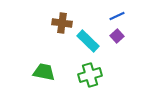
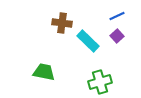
green cross: moved 10 px right, 7 px down
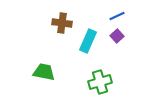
cyan rectangle: rotated 70 degrees clockwise
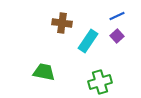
cyan rectangle: rotated 10 degrees clockwise
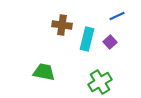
brown cross: moved 2 px down
purple square: moved 7 px left, 6 px down
cyan rectangle: moved 1 px left, 2 px up; rotated 20 degrees counterclockwise
green cross: rotated 15 degrees counterclockwise
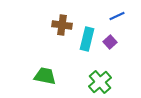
green trapezoid: moved 1 px right, 4 px down
green cross: rotated 10 degrees counterclockwise
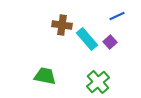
cyan rectangle: rotated 55 degrees counterclockwise
green cross: moved 2 px left
